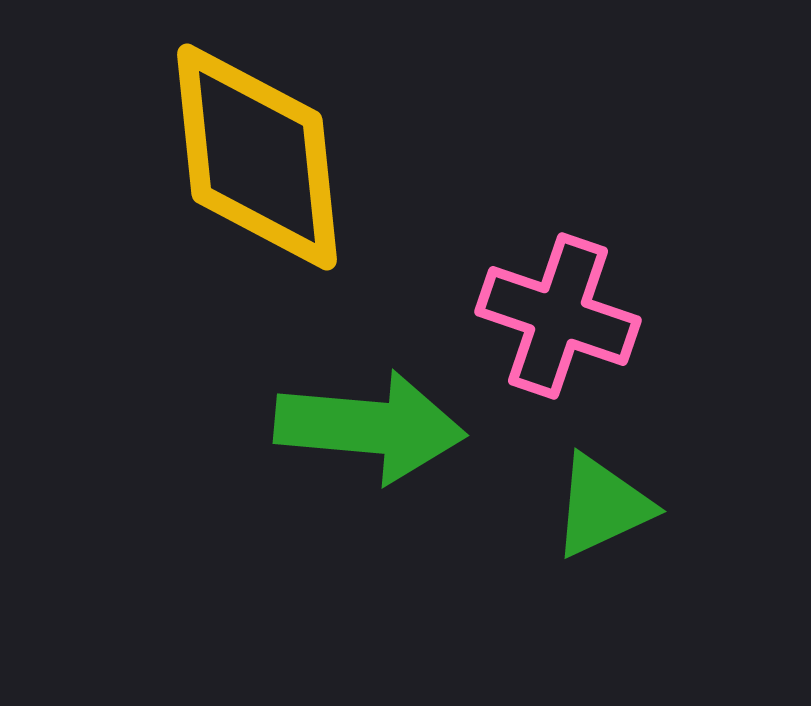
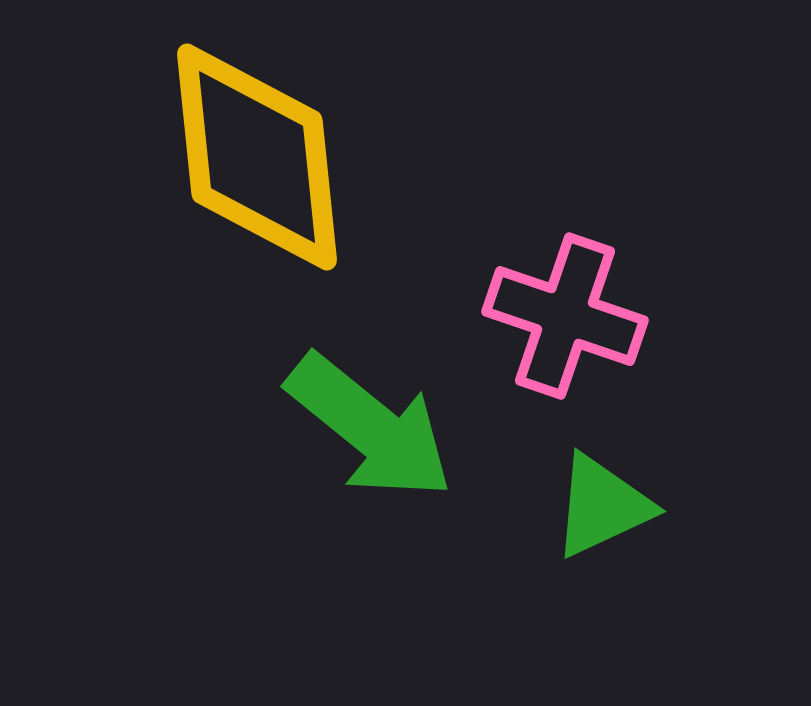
pink cross: moved 7 px right
green arrow: rotated 34 degrees clockwise
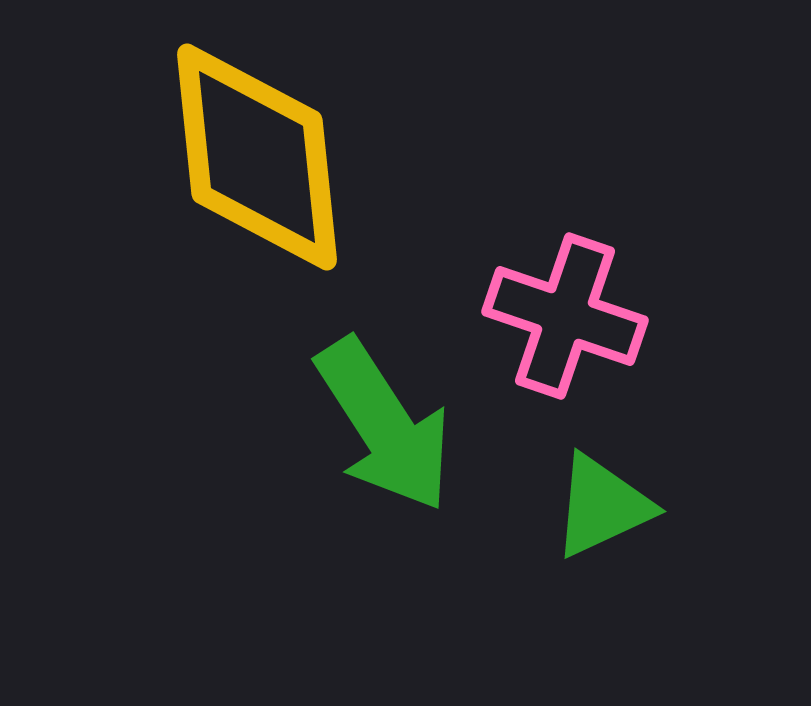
green arrow: moved 14 px right, 2 px up; rotated 18 degrees clockwise
